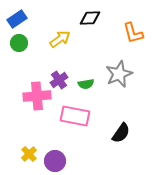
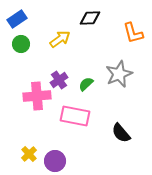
green circle: moved 2 px right, 1 px down
green semicircle: rotated 147 degrees clockwise
black semicircle: rotated 105 degrees clockwise
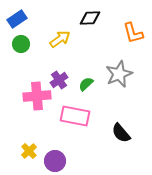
yellow cross: moved 3 px up
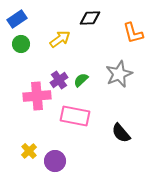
green semicircle: moved 5 px left, 4 px up
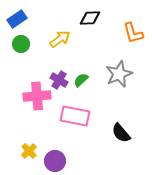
purple cross: rotated 24 degrees counterclockwise
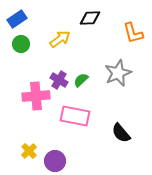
gray star: moved 1 px left, 1 px up
pink cross: moved 1 px left
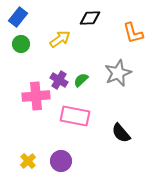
blue rectangle: moved 1 px right, 2 px up; rotated 18 degrees counterclockwise
yellow cross: moved 1 px left, 10 px down
purple circle: moved 6 px right
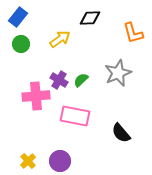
purple circle: moved 1 px left
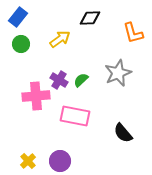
black semicircle: moved 2 px right
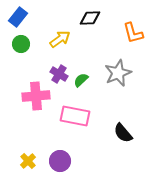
purple cross: moved 6 px up
